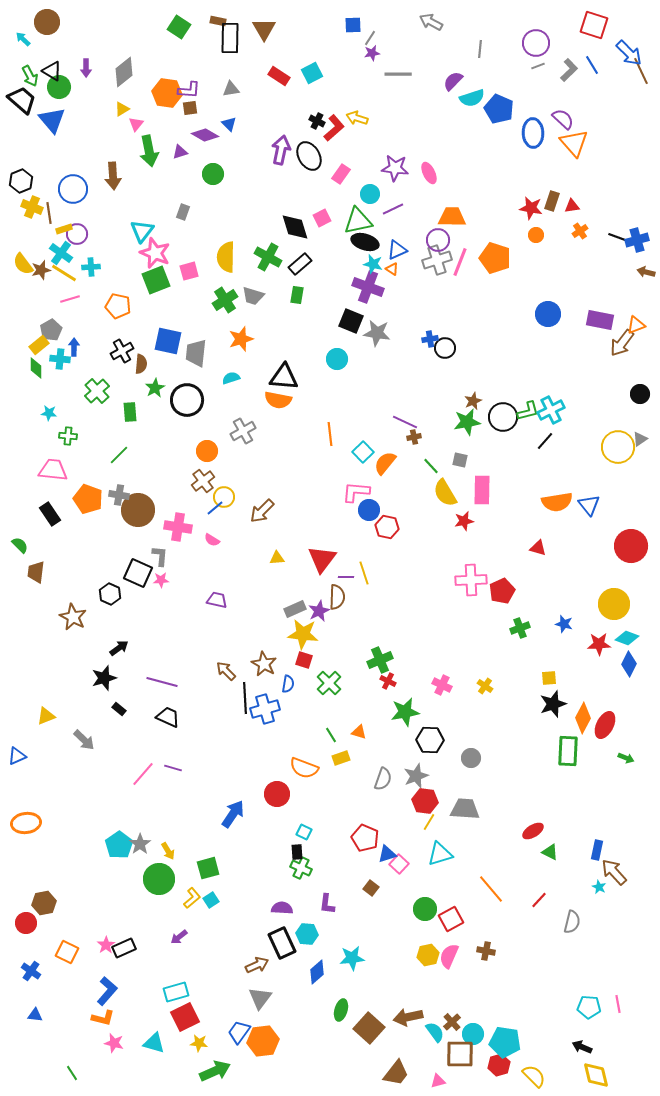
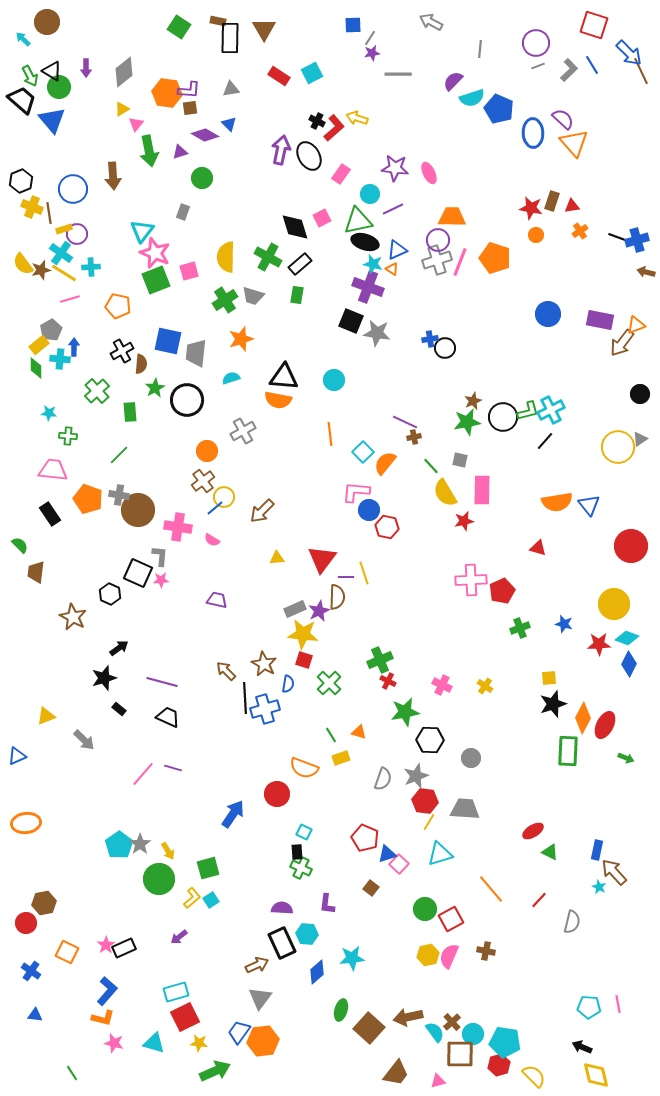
green circle at (213, 174): moved 11 px left, 4 px down
cyan circle at (337, 359): moved 3 px left, 21 px down
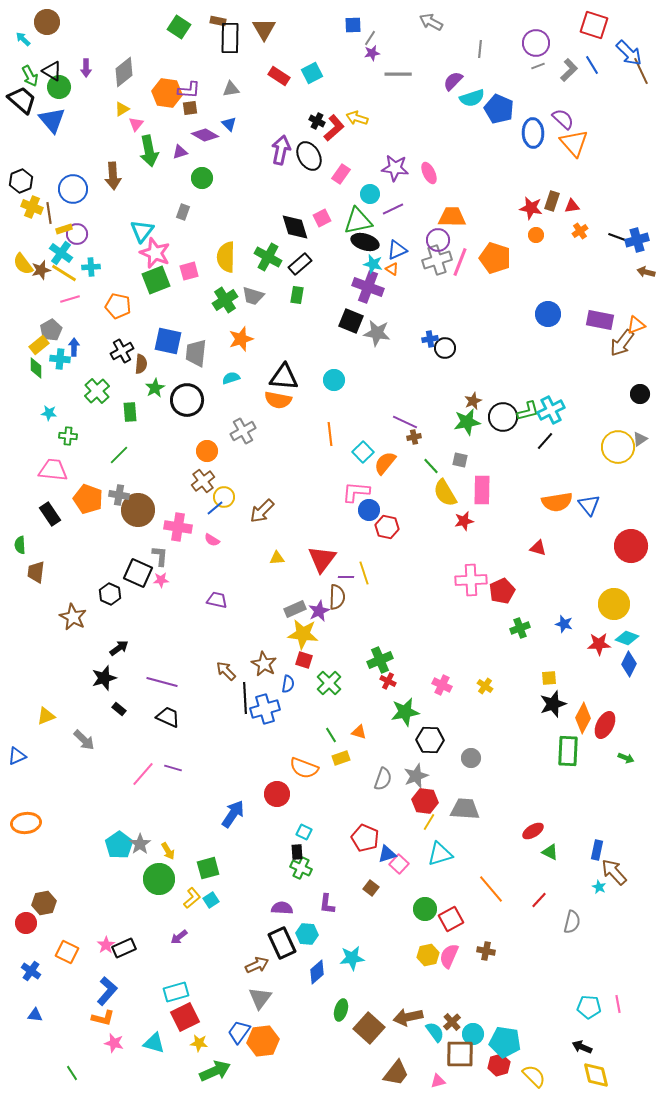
green semicircle at (20, 545): rotated 138 degrees counterclockwise
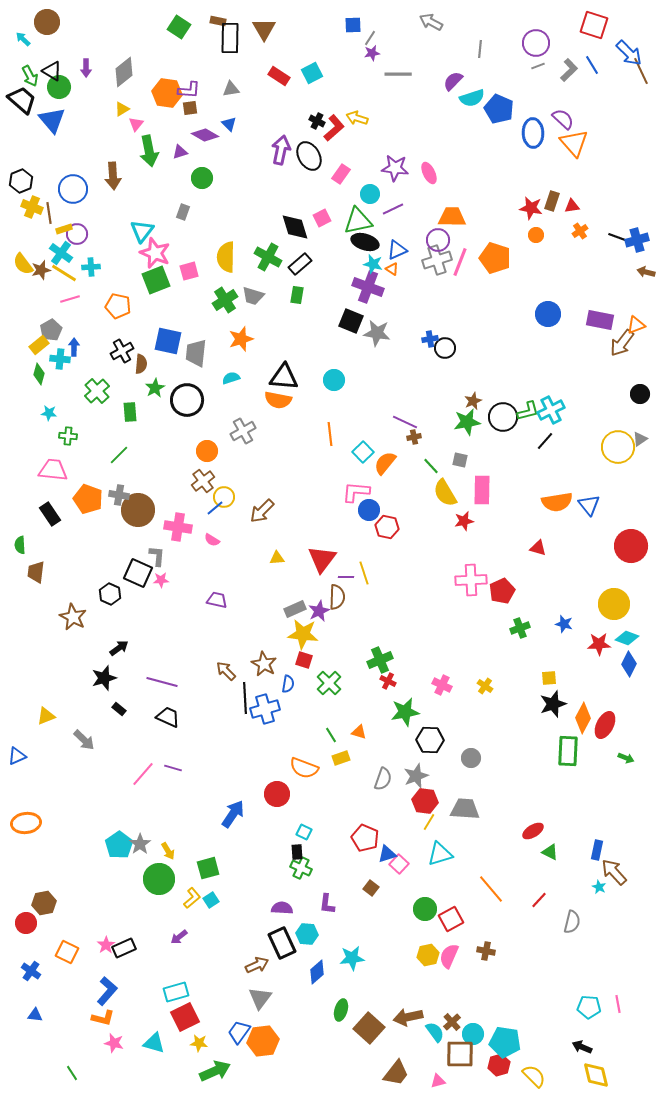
green diamond at (36, 368): moved 3 px right, 6 px down; rotated 15 degrees clockwise
gray L-shape at (160, 556): moved 3 px left
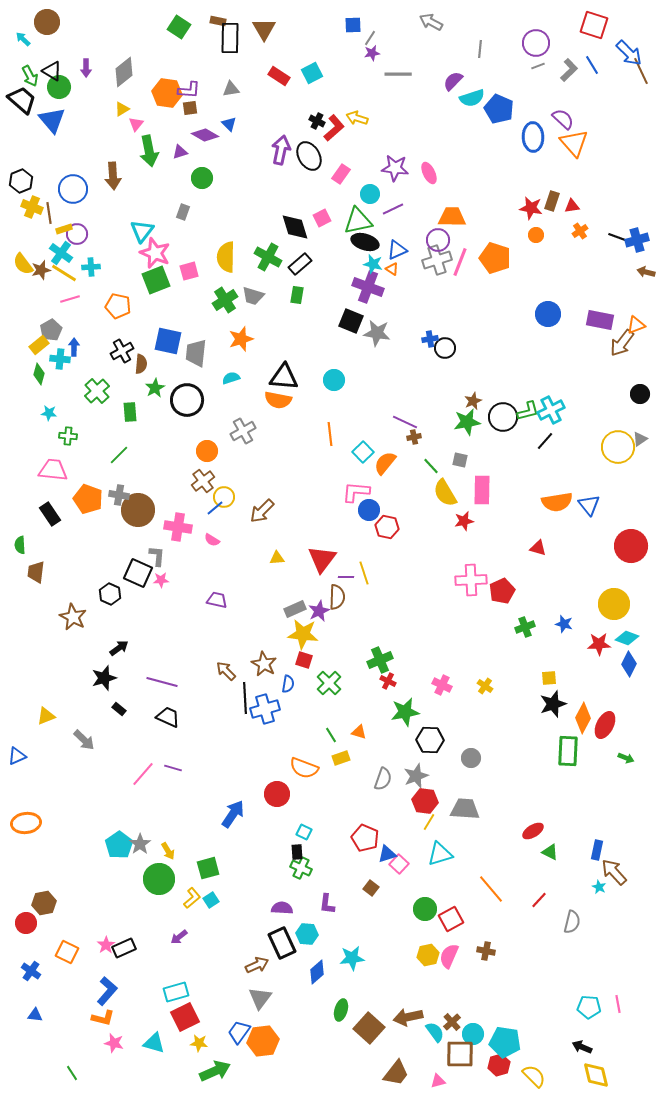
blue ellipse at (533, 133): moved 4 px down
green cross at (520, 628): moved 5 px right, 1 px up
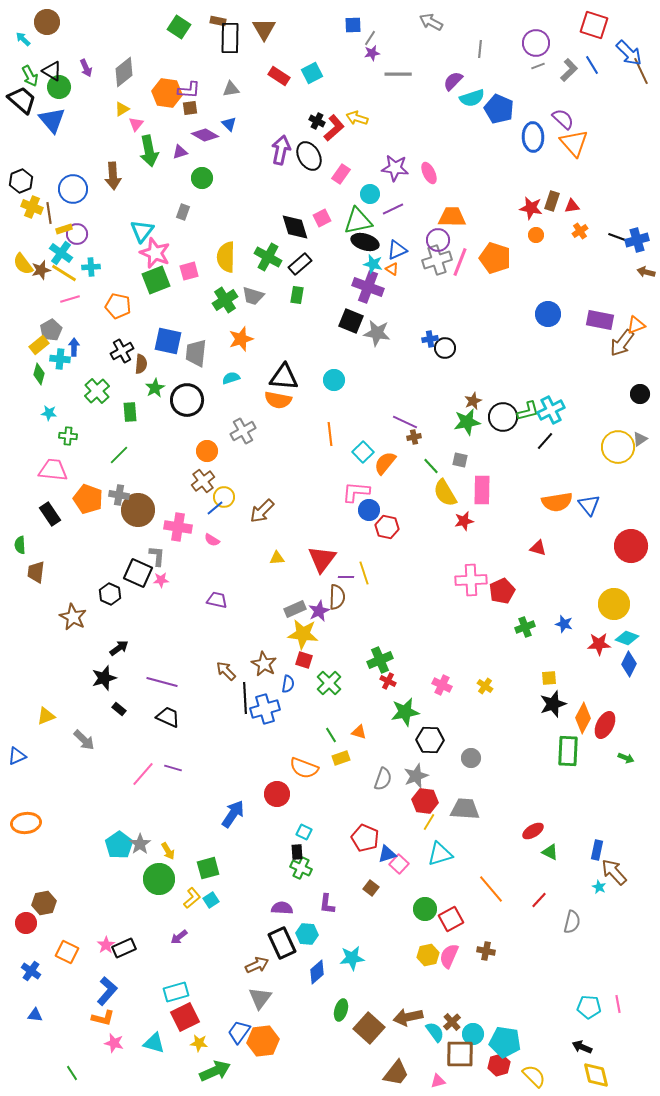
purple arrow at (86, 68): rotated 24 degrees counterclockwise
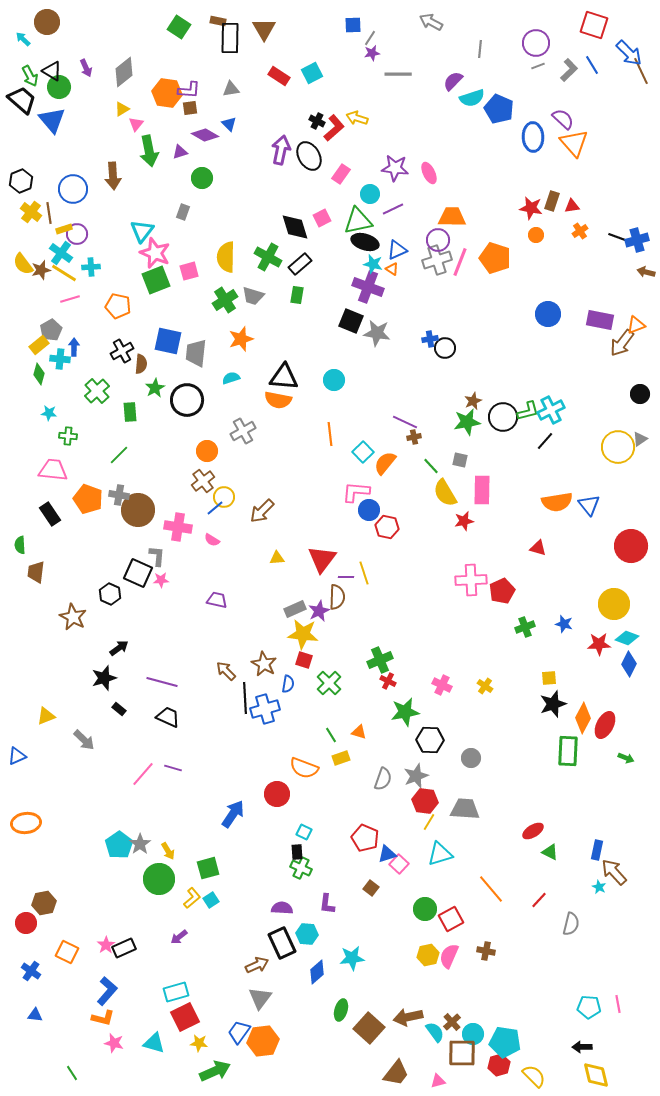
yellow cross at (32, 207): moved 1 px left, 5 px down; rotated 15 degrees clockwise
gray semicircle at (572, 922): moved 1 px left, 2 px down
black arrow at (582, 1047): rotated 24 degrees counterclockwise
brown square at (460, 1054): moved 2 px right, 1 px up
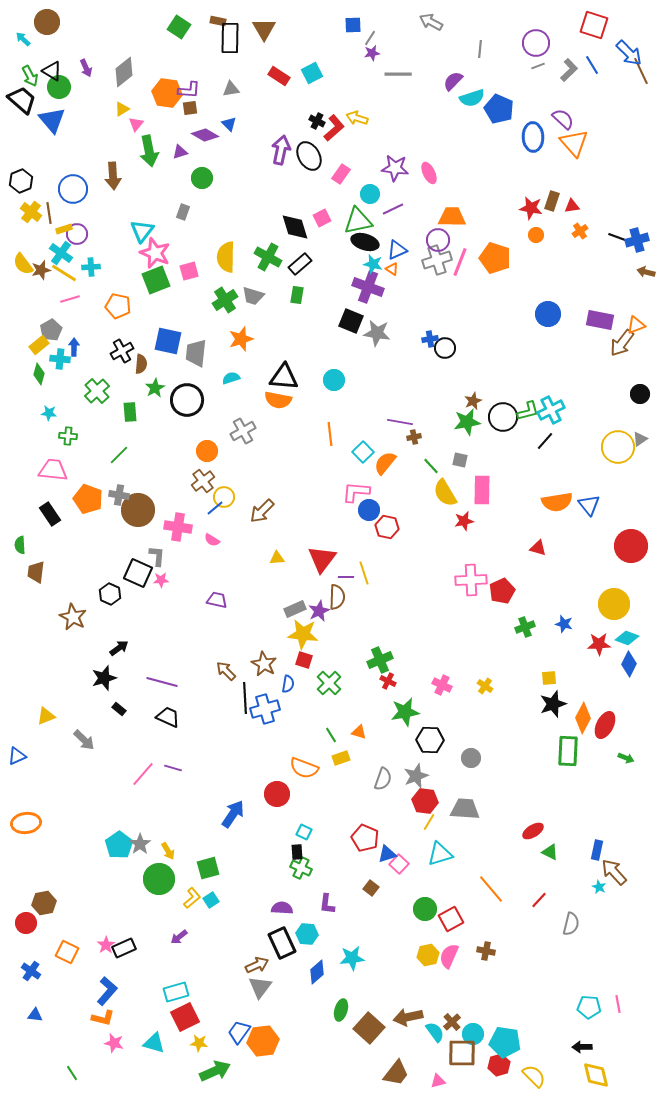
purple line at (405, 422): moved 5 px left; rotated 15 degrees counterclockwise
gray triangle at (260, 998): moved 11 px up
